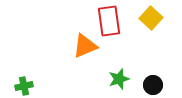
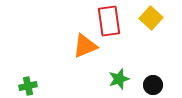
green cross: moved 4 px right
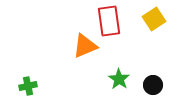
yellow square: moved 3 px right, 1 px down; rotated 15 degrees clockwise
green star: rotated 20 degrees counterclockwise
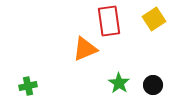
orange triangle: moved 3 px down
green star: moved 4 px down
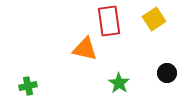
orange triangle: rotated 36 degrees clockwise
black circle: moved 14 px right, 12 px up
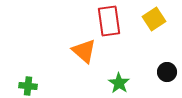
orange triangle: moved 1 px left, 2 px down; rotated 28 degrees clockwise
black circle: moved 1 px up
green cross: rotated 18 degrees clockwise
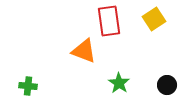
orange triangle: rotated 20 degrees counterclockwise
black circle: moved 13 px down
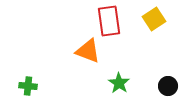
orange triangle: moved 4 px right
black circle: moved 1 px right, 1 px down
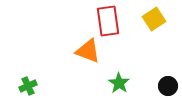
red rectangle: moved 1 px left
green cross: rotated 30 degrees counterclockwise
